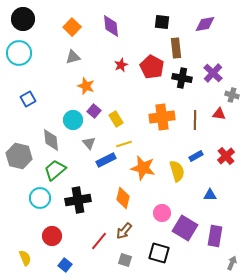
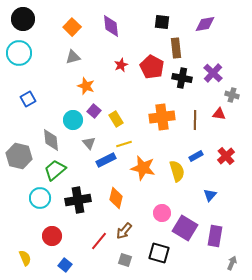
blue triangle at (210, 195): rotated 48 degrees counterclockwise
orange diamond at (123, 198): moved 7 px left
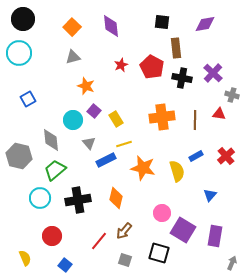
purple square at (185, 228): moved 2 px left, 2 px down
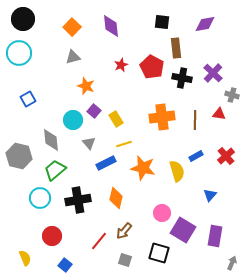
blue rectangle at (106, 160): moved 3 px down
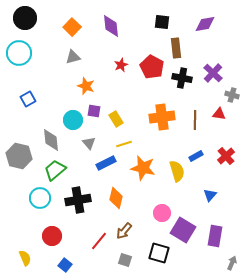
black circle at (23, 19): moved 2 px right, 1 px up
purple square at (94, 111): rotated 32 degrees counterclockwise
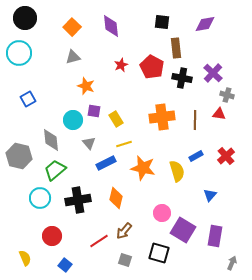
gray cross at (232, 95): moved 5 px left
red line at (99, 241): rotated 18 degrees clockwise
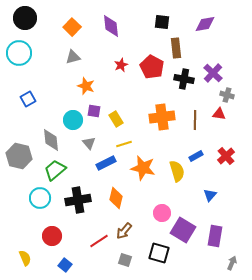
black cross at (182, 78): moved 2 px right, 1 px down
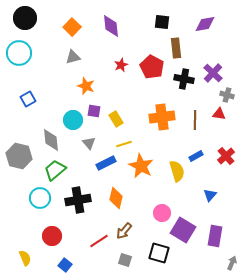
orange star at (143, 168): moved 2 px left, 2 px up; rotated 15 degrees clockwise
